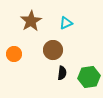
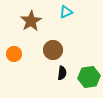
cyan triangle: moved 11 px up
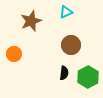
brown star: rotated 10 degrees clockwise
brown circle: moved 18 px right, 5 px up
black semicircle: moved 2 px right
green hexagon: moved 1 px left; rotated 20 degrees counterclockwise
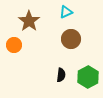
brown star: moved 2 px left; rotated 15 degrees counterclockwise
brown circle: moved 6 px up
orange circle: moved 9 px up
black semicircle: moved 3 px left, 2 px down
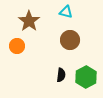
cyan triangle: rotated 40 degrees clockwise
brown circle: moved 1 px left, 1 px down
orange circle: moved 3 px right, 1 px down
green hexagon: moved 2 px left
